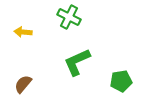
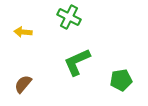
green pentagon: moved 1 px up
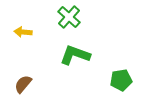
green cross: rotated 15 degrees clockwise
green L-shape: moved 2 px left, 7 px up; rotated 44 degrees clockwise
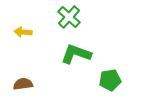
green L-shape: moved 1 px right, 1 px up
green pentagon: moved 11 px left
brown semicircle: rotated 42 degrees clockwise
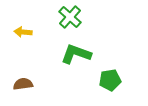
green cross: moved 1 px right
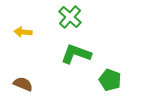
green pentagon: rotated 30 degrees clockwise
brown semicircle: rotated 30 degrees clockwise
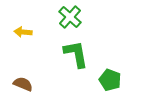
green L-shape: rotated 60 degrees clockwise
